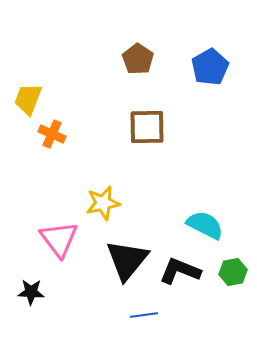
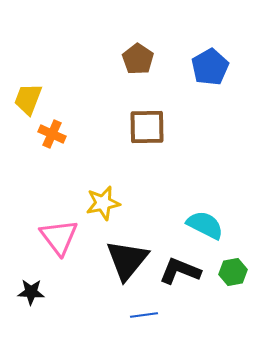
pink triangle: moved 2 px up
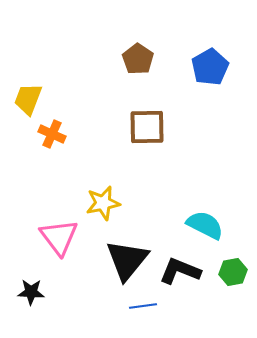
blue line: moved 1 px left, 9 px up
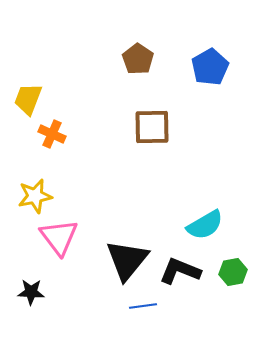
brown square: moved 5 px right
yellow star: moved 68 px left, 7 px up
cyan semicircle: rotated 123 degrees clockwise
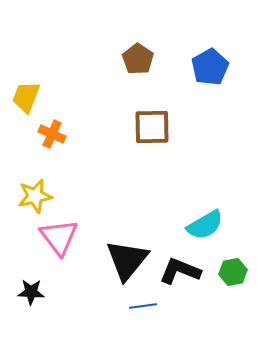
yellow trapezoid: moved 2 px left, 2 px up
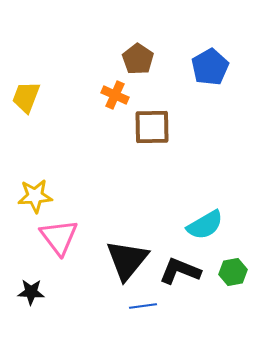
orange cross: moved 63 px right, 39 px up
yellow star: rotated 8 degrees clockwise
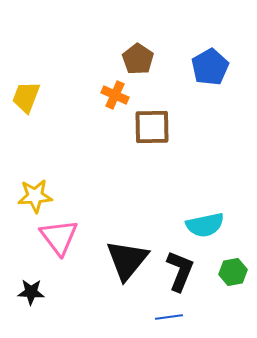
cyan semicircle: rotated 18 degrees clockwise
black L-shape: rotated 90 degrees clockwise
blue line: moved 26 px right, 11 px down
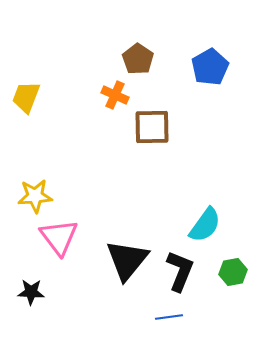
cyan semicircle: rotated 42 degrees counterclockwise
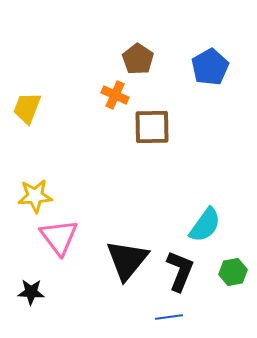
yellow trapezoid: moved 1 px right, 11 px down
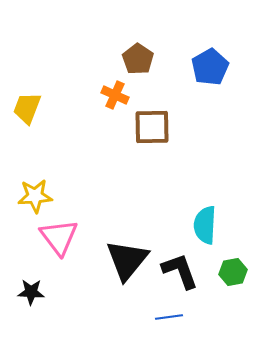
cyan semicircle: rotated 147 degrees clockwise
black L-shape: rotated 42 degrees counterclockwise
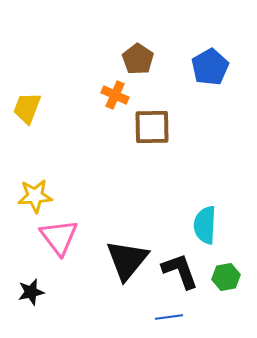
green hexagon: moved 7 px left, 5 px down
black star: rotated 16 degrees counterclockwise
